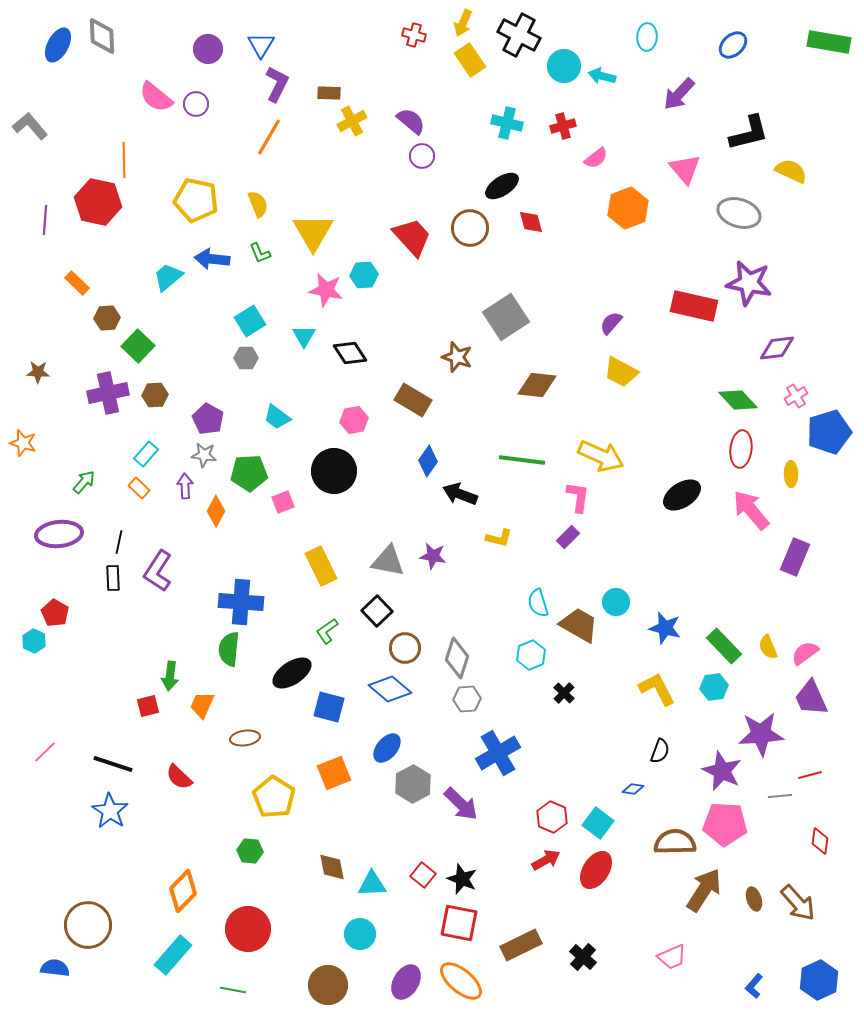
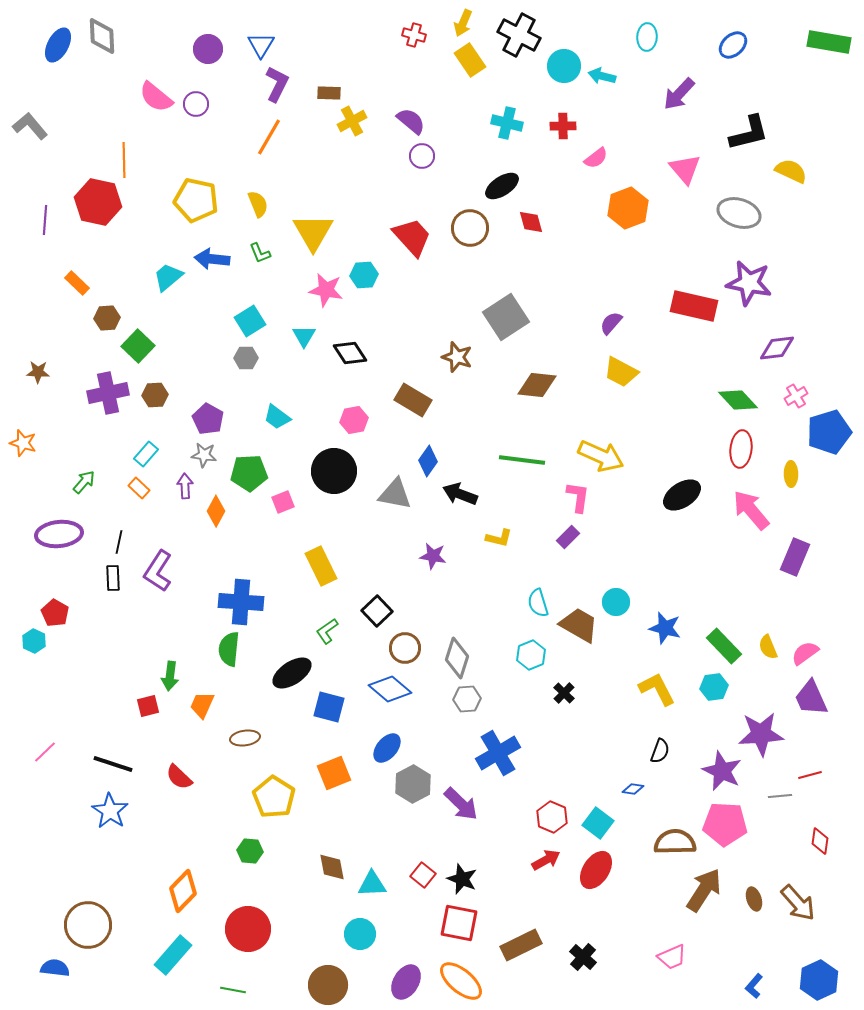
red cross at (563, 126): rotated 15 degrees clockwise
gray triangle at (388, 561): moved 7 px right, 67 px up
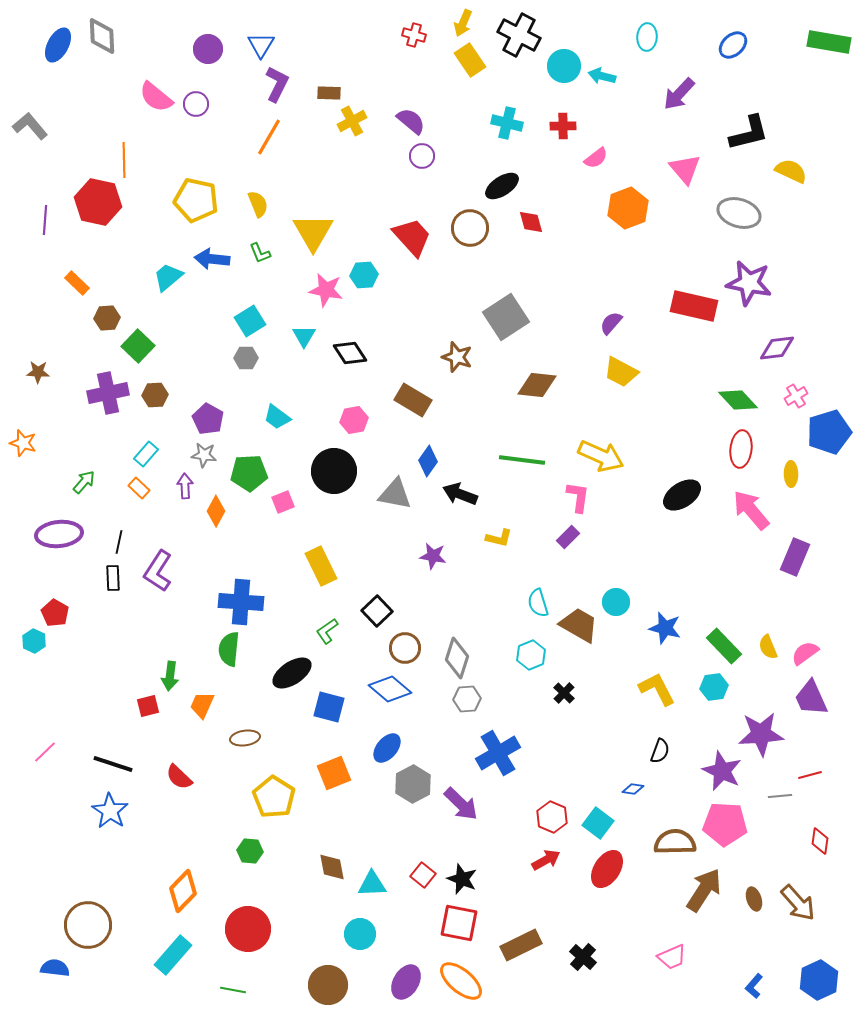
red ellipse at (596, 870): moved 11 px right, 1 px up
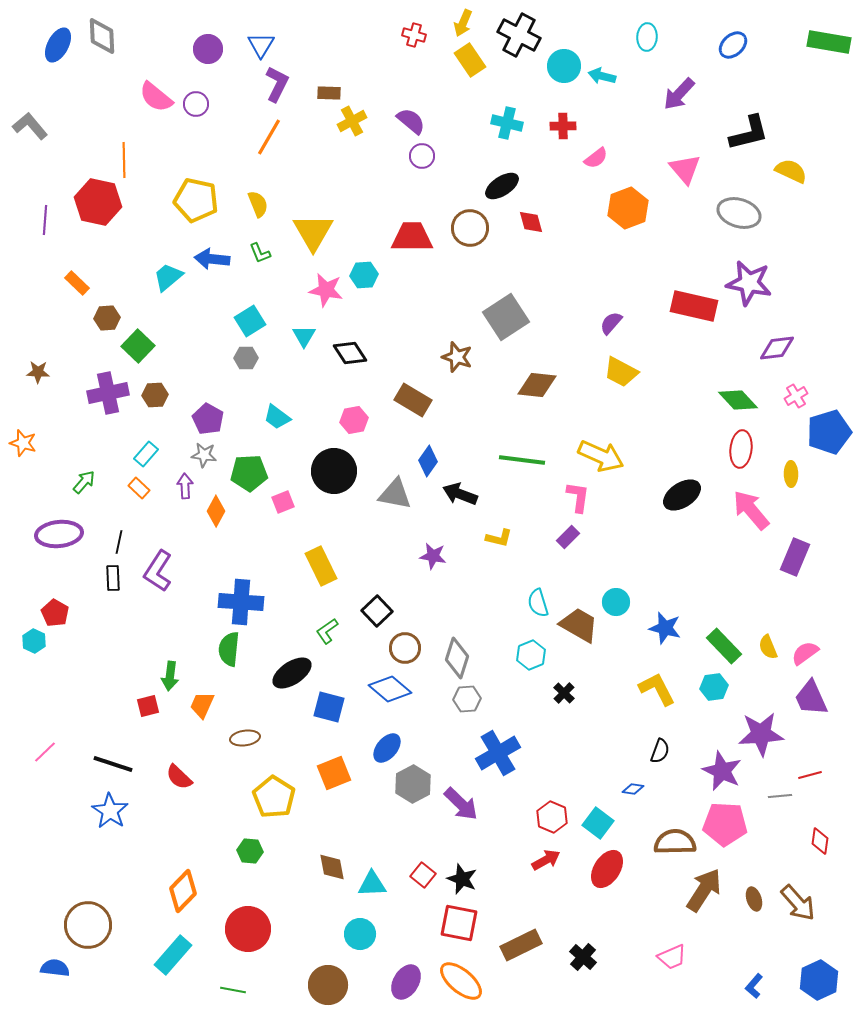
red trapezoid at (412, 237): rotated 48 degrees counterclockwise
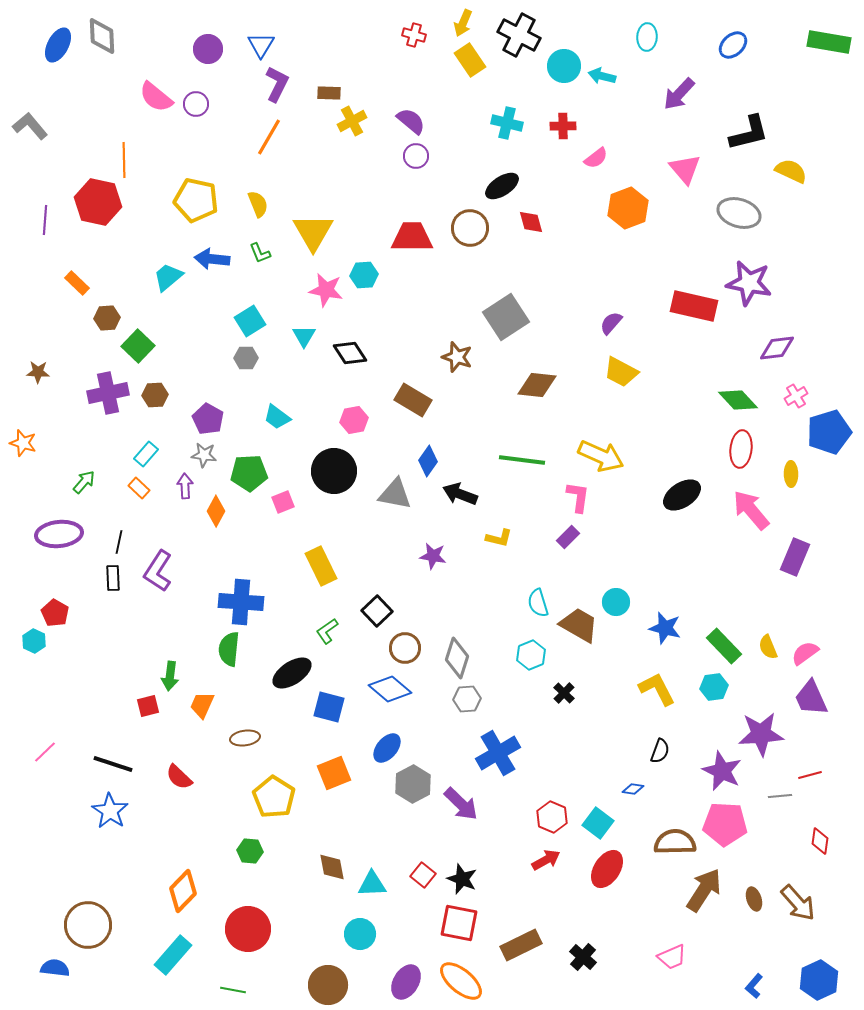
purple circle at (422, 156): moved 6 px left
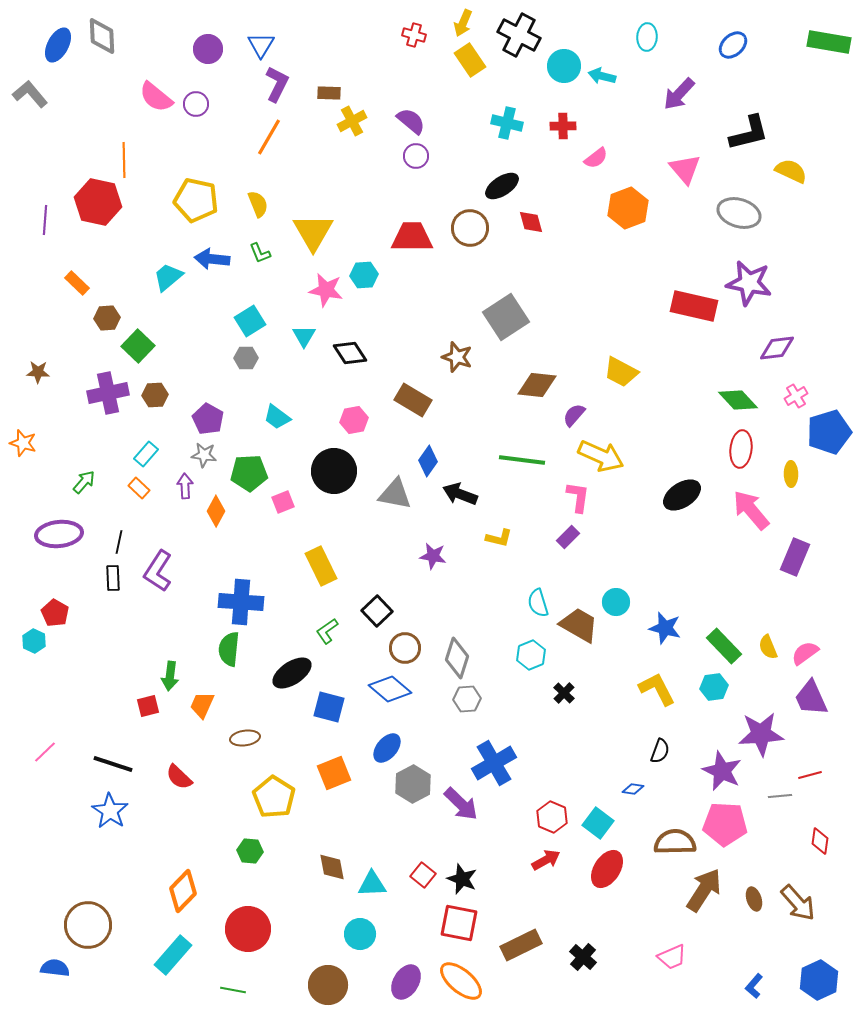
gray L-shape at (30, 126): moved 32 px up
purple semicircle at (611, 323): moved 37 px left, 92 px down
blue cross at (498, 753): moved 4 px left, 10 px down
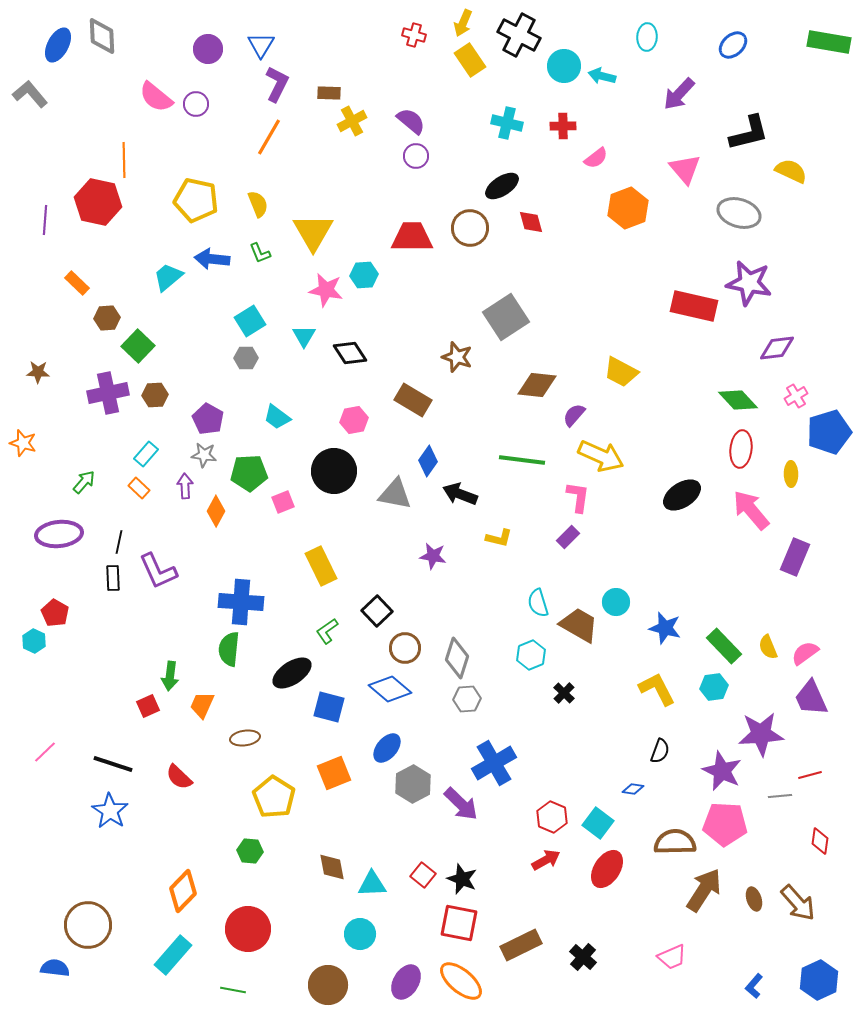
purple L-shape at (158, 571): rotated 57 degrees counterclockwise
red square at (148, 706): rotated 10 degrees counterclockwise
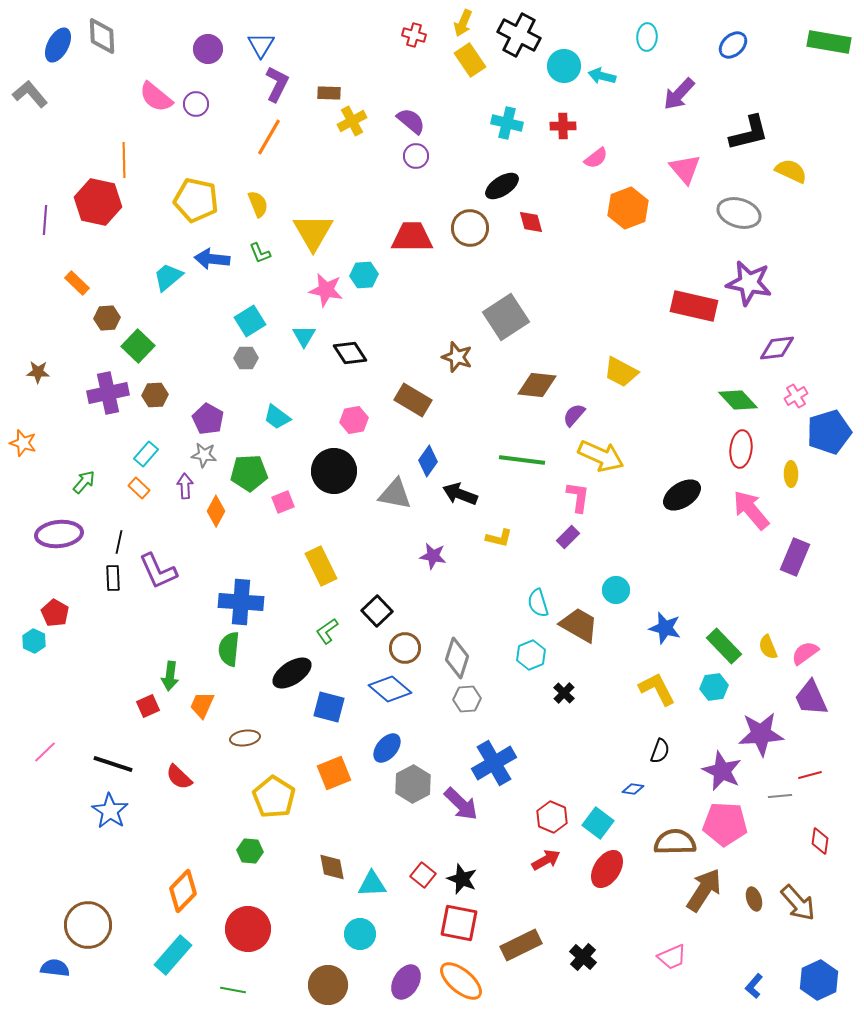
cyan circle at (616, 602): moved 12 px up
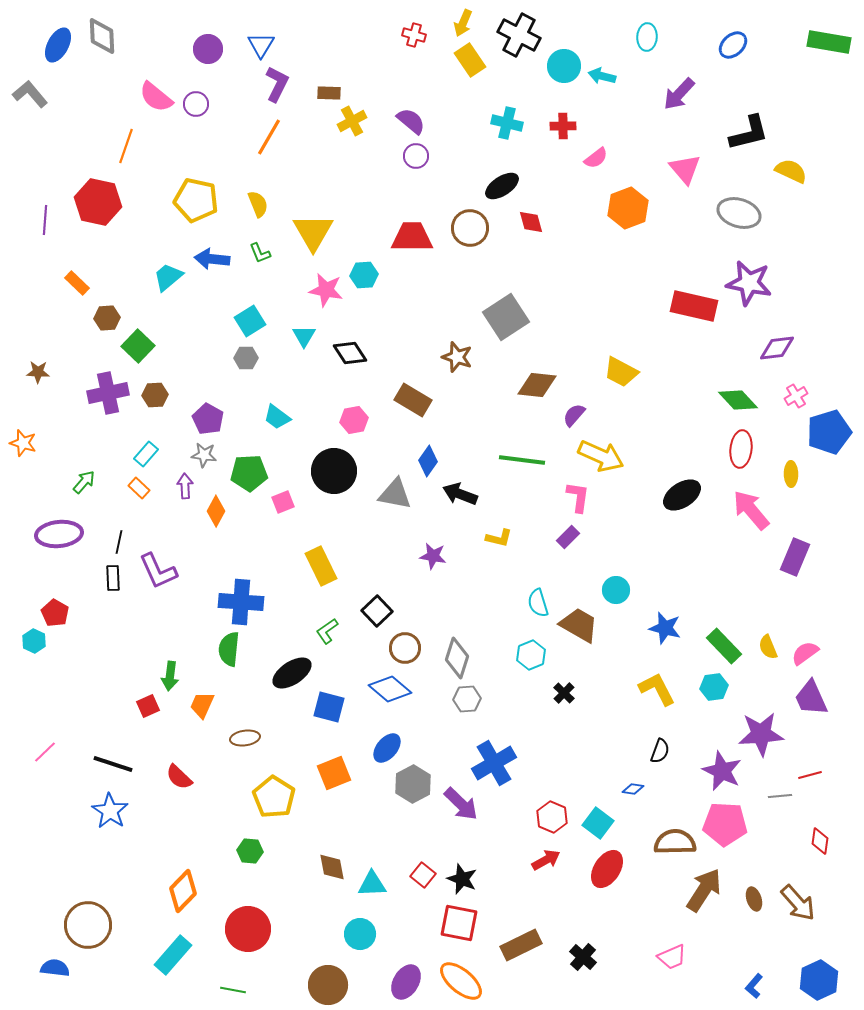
orange line at (124, 160): moved 2 px right, 14 px up; rotated 20 degrees clockwise
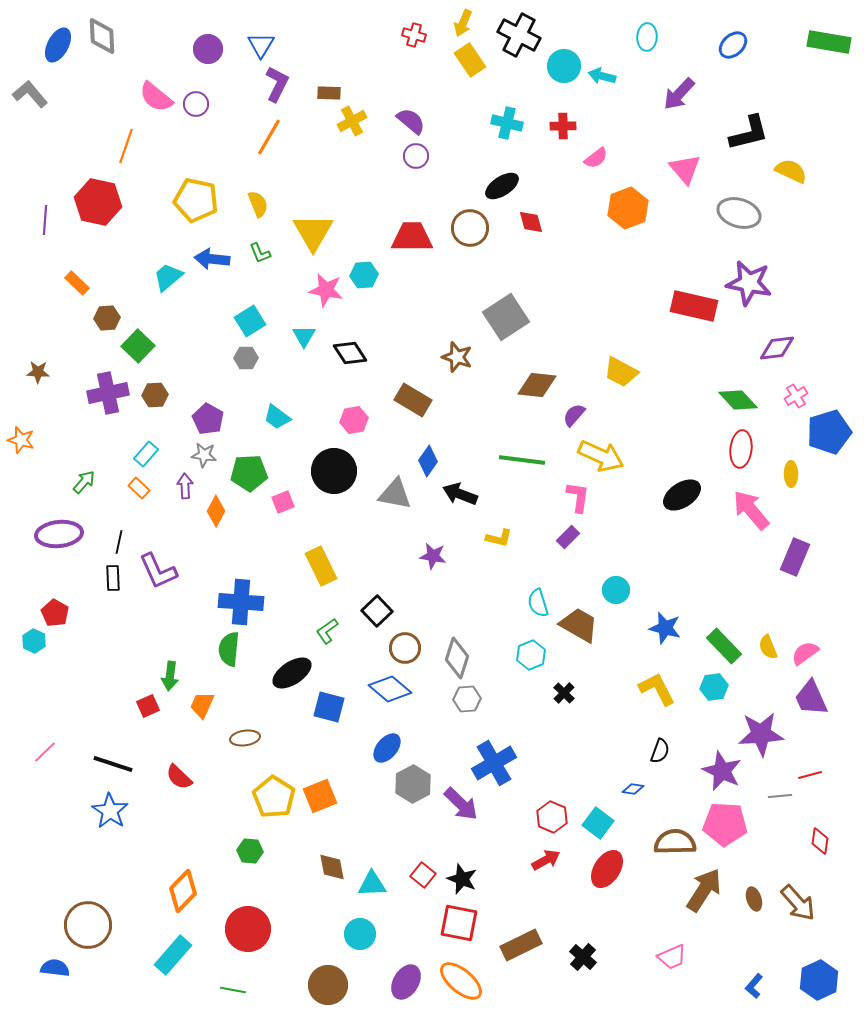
orange star at (23, 443): moved 2 px left, 3 px up
orange square at (334, 773): moved 14 px left, 23 px down
